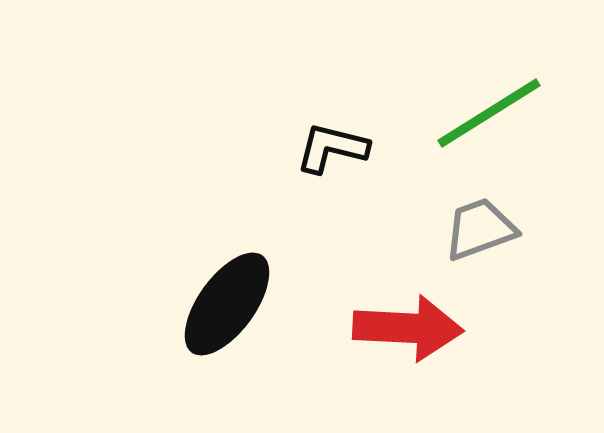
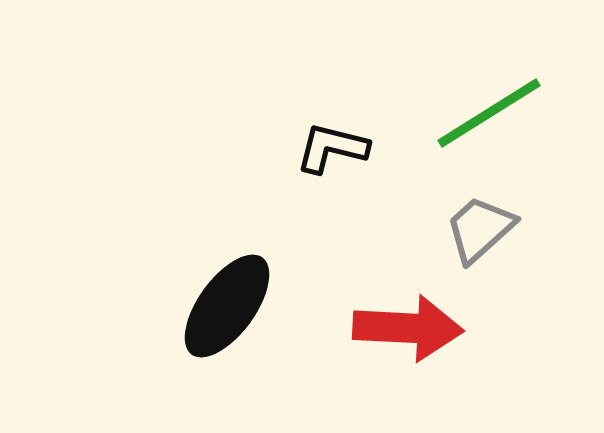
gray trapezoid: rotated 22 degrees counterclockwise
black ellipse: moved 2 px down
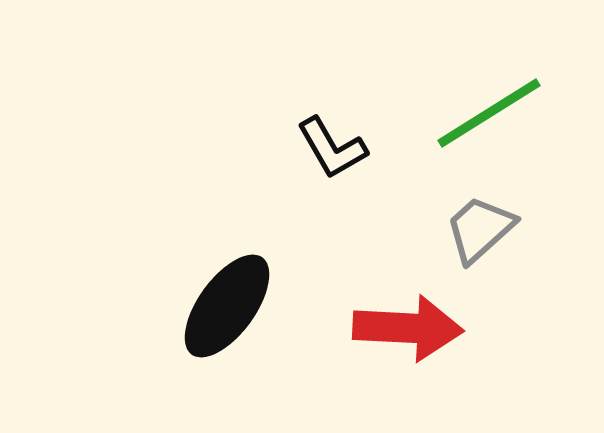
black L-shape: rotated 134 degrees counterclockwise
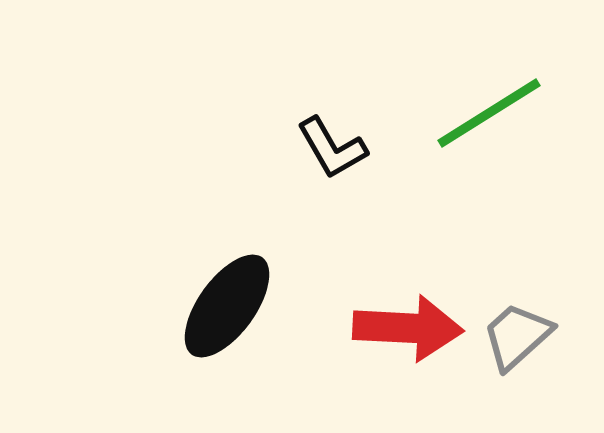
gray trapezoid: moved 37 px right, 107 px down
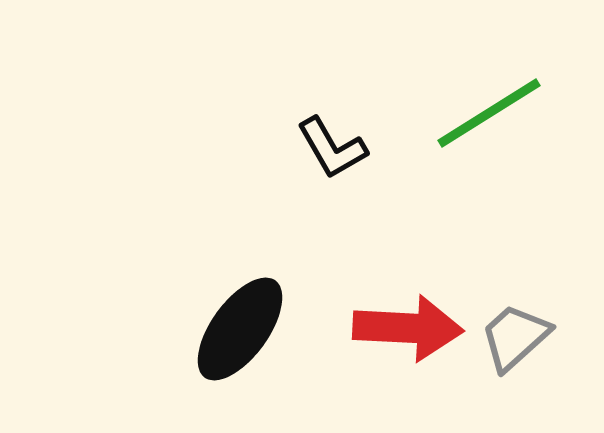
black ellipse: moved 13 px right, 23 px down
gray trapezoid: moved 2 px left, 1 px down
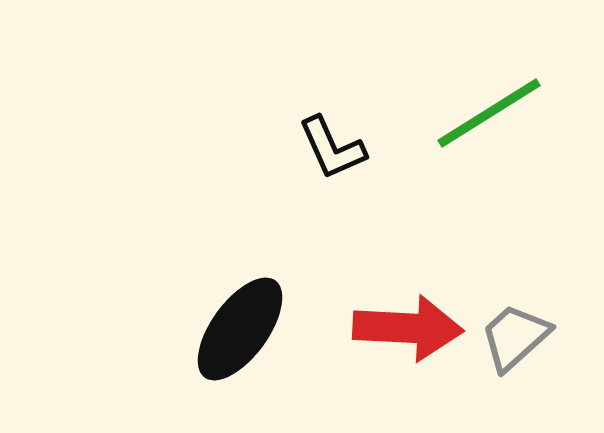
black L-shape: rotated 6 degrees clockwise
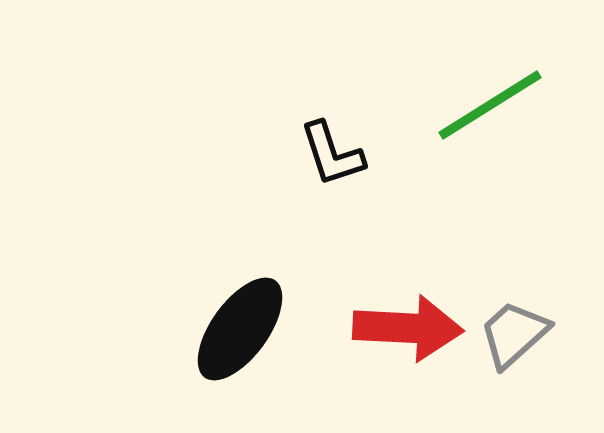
green line: moved 1 px right, 8 px up
black L-shape: moved 6 px down; rotated 6 degrees clockwise
gray trapezoid: moved 1 px left, 3 px up
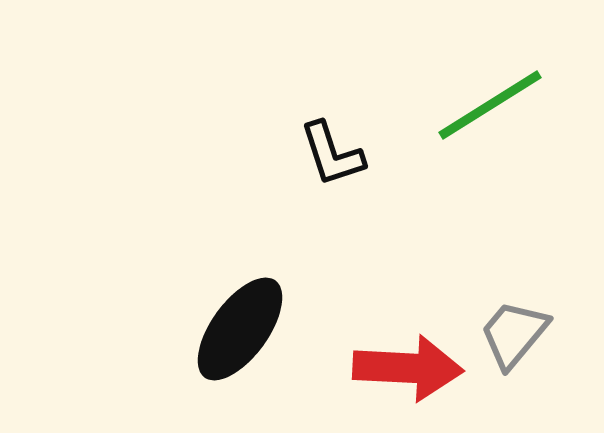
red arrow: moved 40 px down
gray trapezoid: rotated 8 degrees counterclockwise
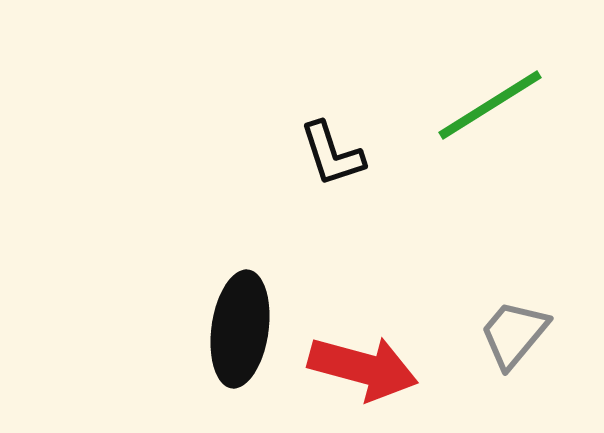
black ellipse: rotated 28 degrees counterclockwise
red arrow: moved 45 px left; rotated 12 degrees clockwise
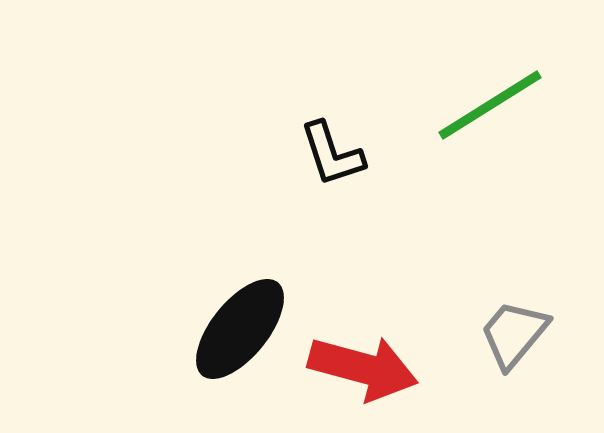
black ellipse: rotated 31 degrees clockwise
